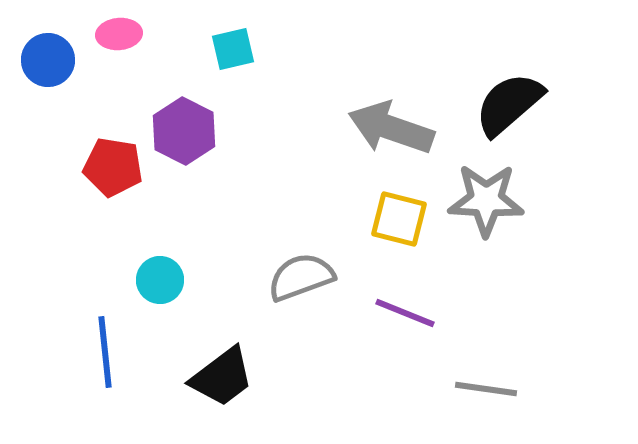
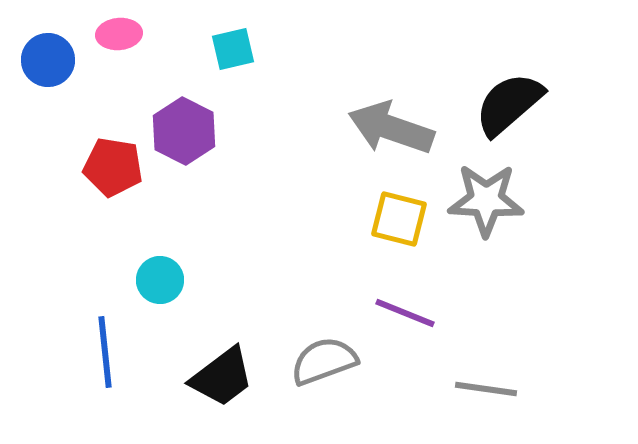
gray semicircle: moved 23 px right, 84 px down
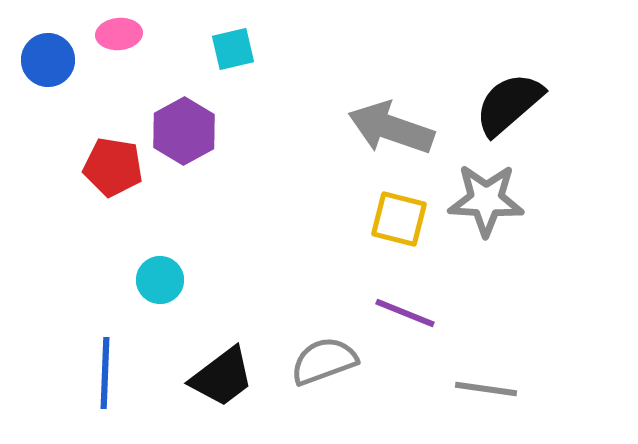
purple hexagon: rotated 4 degrees clockwise
blue line: moved 21 px down; rotated 8 degrees clockwise
